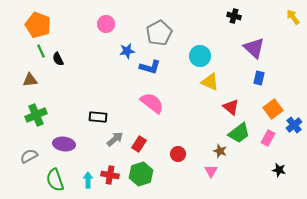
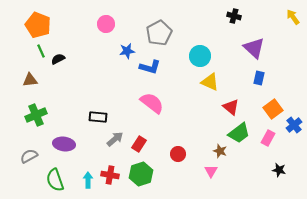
black semicircle: rotated 88 degrees clockwise
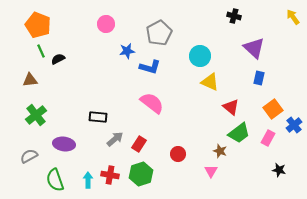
green cross: rotated 15 degrees counterclockwise
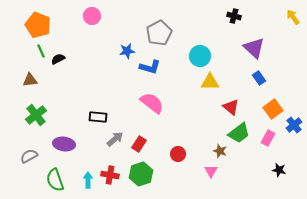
pink circle: moved 14 px left, 8 px up
blue rectangle: rotated 48 degrees counterclockwise
yellow triangle: rotated 24 degrees counterclockwise
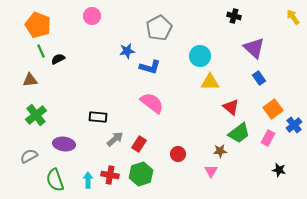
gray pentagon: moved 5 px up
brown star: rotated 24 degrees counterclockwise
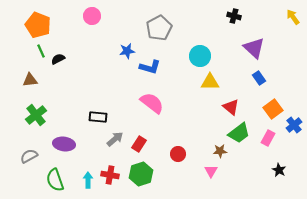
black star: rotated 16 degrees clockwise
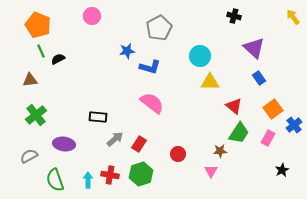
red triangle: moved 3 px right, 1 px up
green trapezoid: rotated 20 degrees counterclockwise
black star: moved 3 px right; rotated 16 degrees clockwise
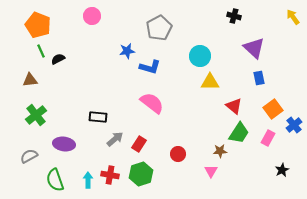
blue rectangle: rotated 24 degrees clockwise
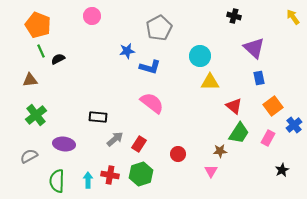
orange square: moved 3 px up
green semicircle: moved 2 px right, 1 px down; rotated 20 degrees clockwise
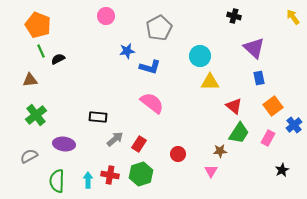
pink circle: moved 14 px right
